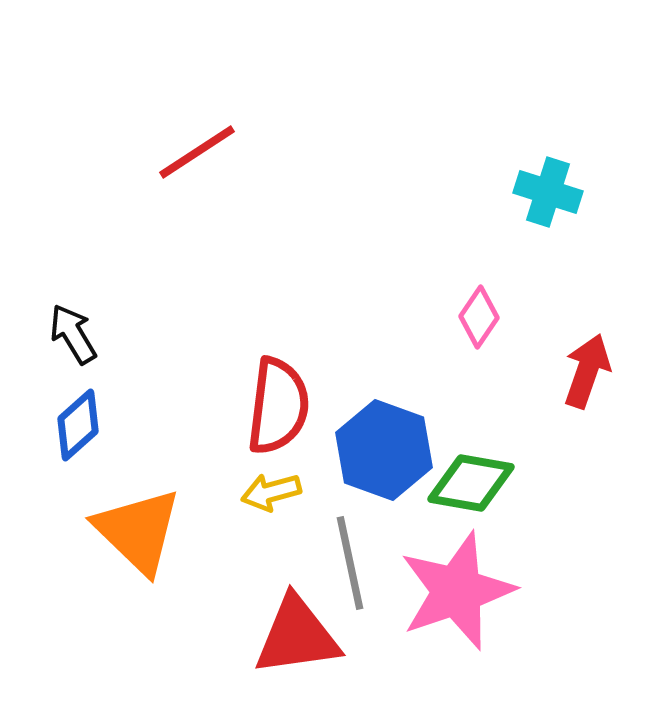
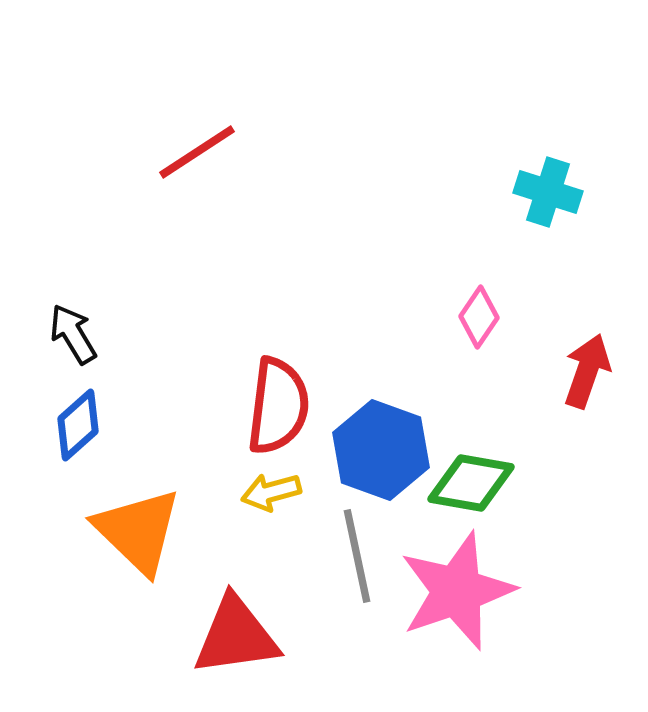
blue hexagon: moved 3 px left
gray line: moved 7 px right, 7 px up
red triangle: moved 61 px left
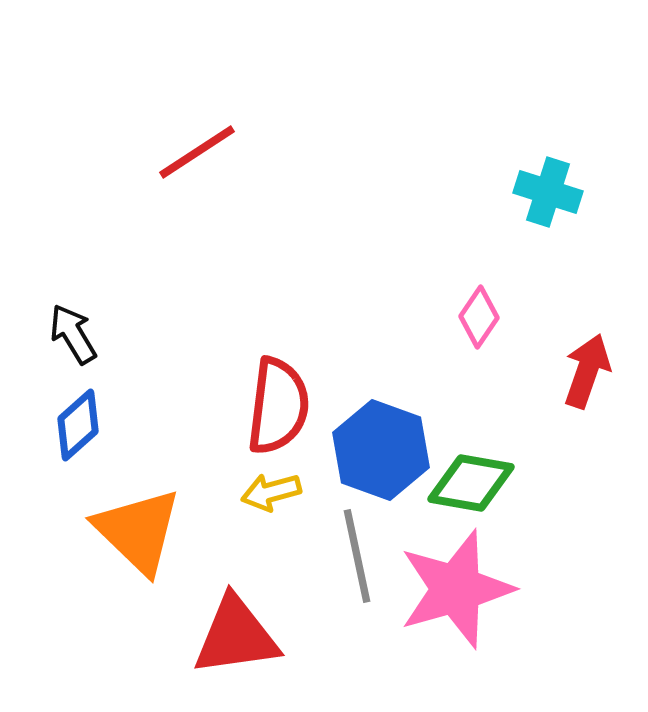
pink star: moved 1 px left, 2 px up; rotated 3 degrees clockwise
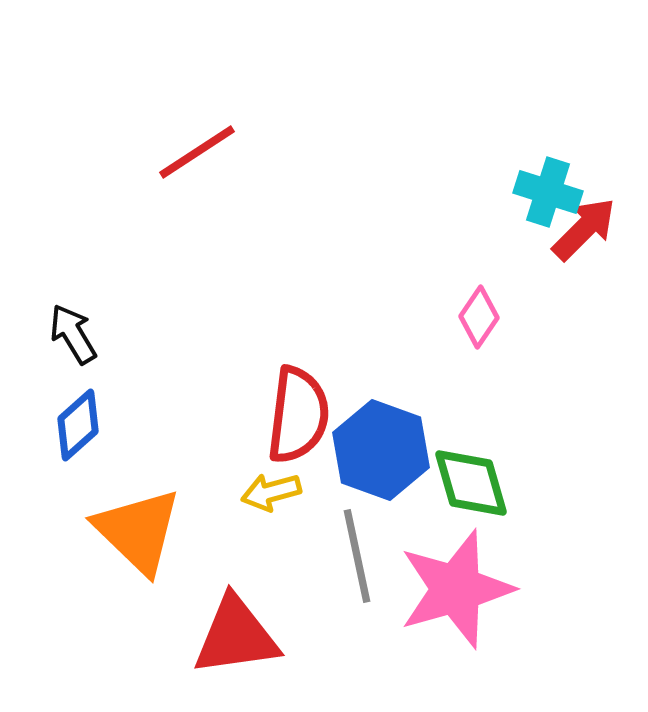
red arrow: moved 3 px left, 142 px up; rotated 26 degrees clockwise
red semicircle: moved 20 px right, 9 px down
green diamond: rotated 64 degrees clockwise
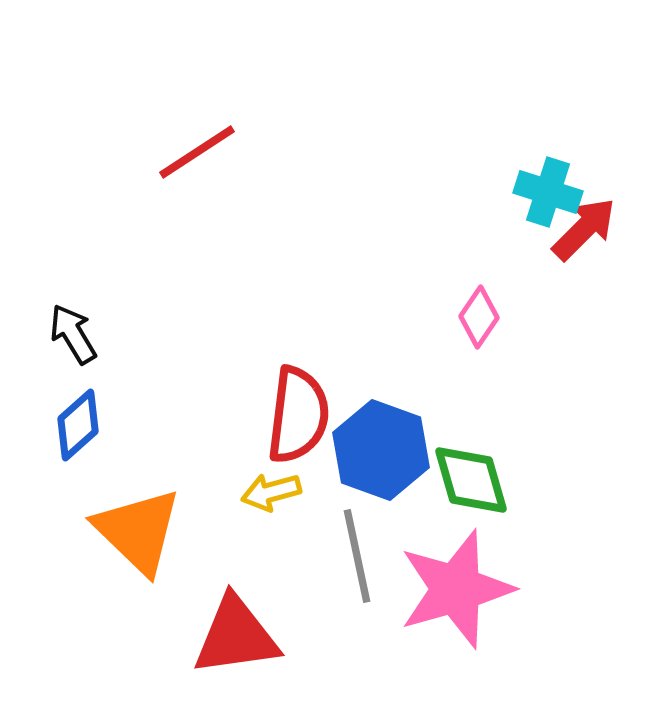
green diamond: moved 3 px up
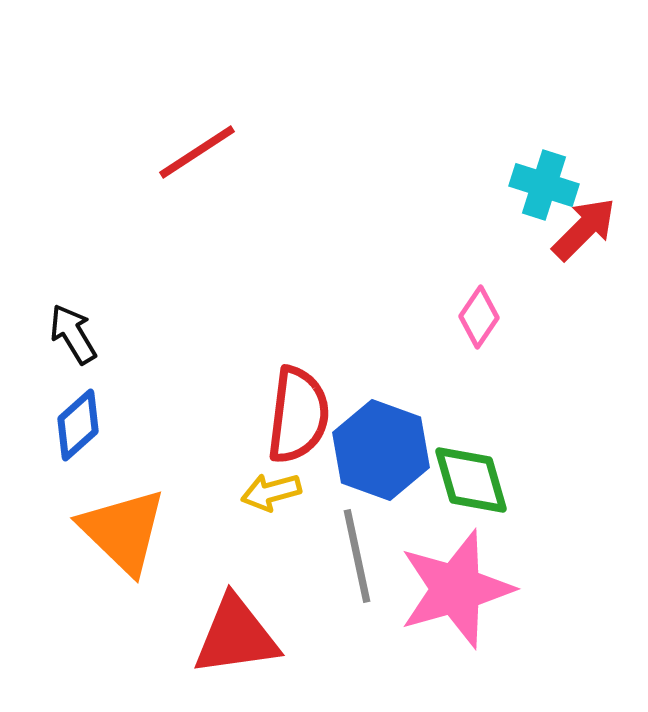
cyan cross: moved 4 px left, 7 px up
orange triangle: moved 15 px left
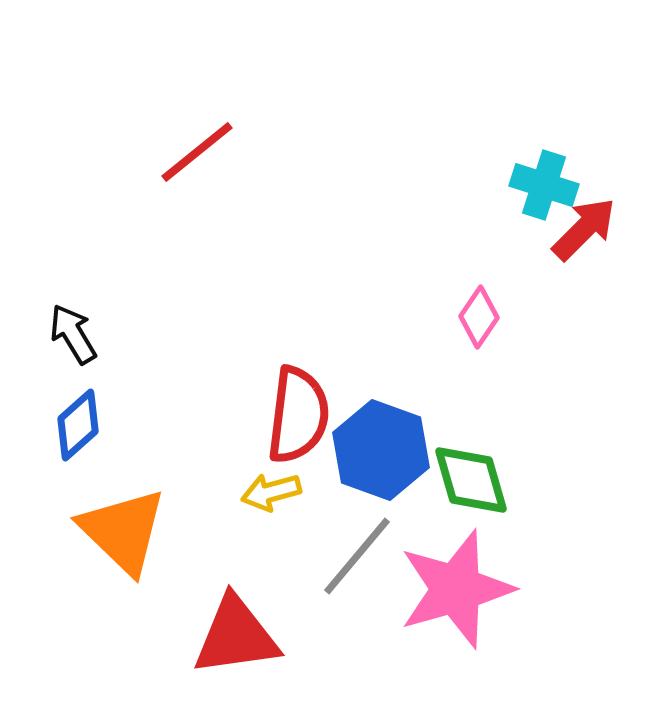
red line: rotated 6 degrees counterclockwise
gray line: rotated 52 degrees clockwise
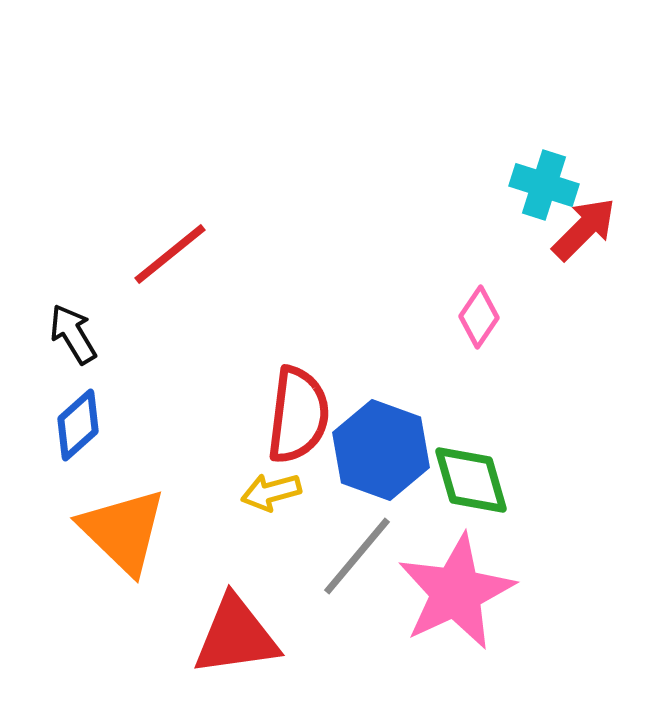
red line: moved 27 px left, 102 px down
pink star: moved 3 px down; rotated 9 degrees counterclockwise
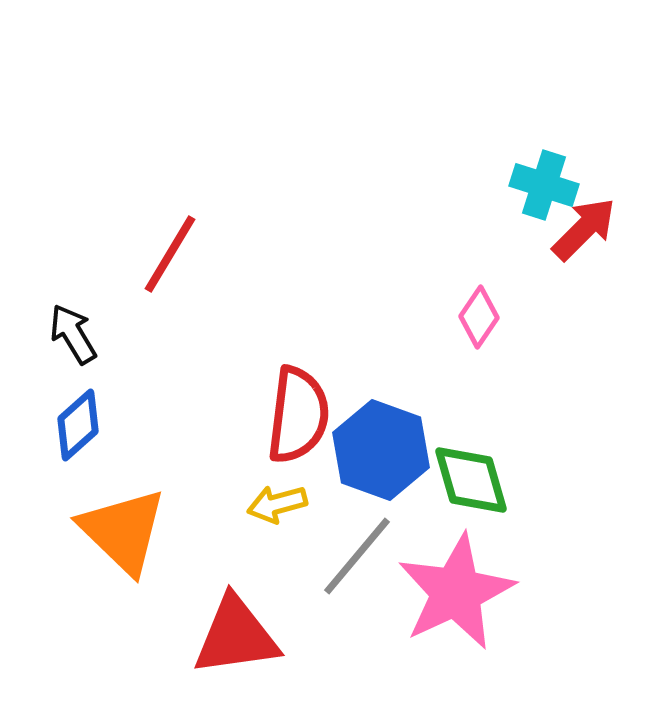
red line: rotated 20 degrees counterclockwise
yellow arrow: moved 6 px right, 12 px down
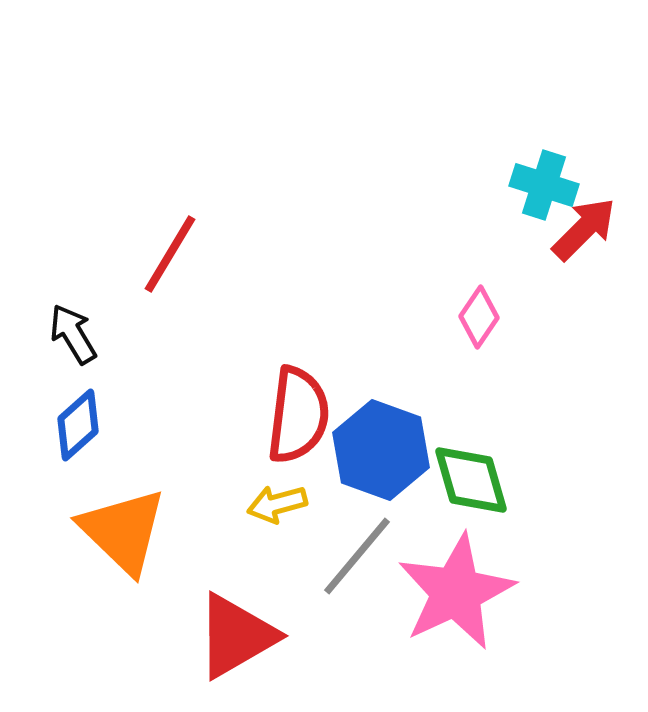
red triangle: rotated 22 degrees counterclockwise
